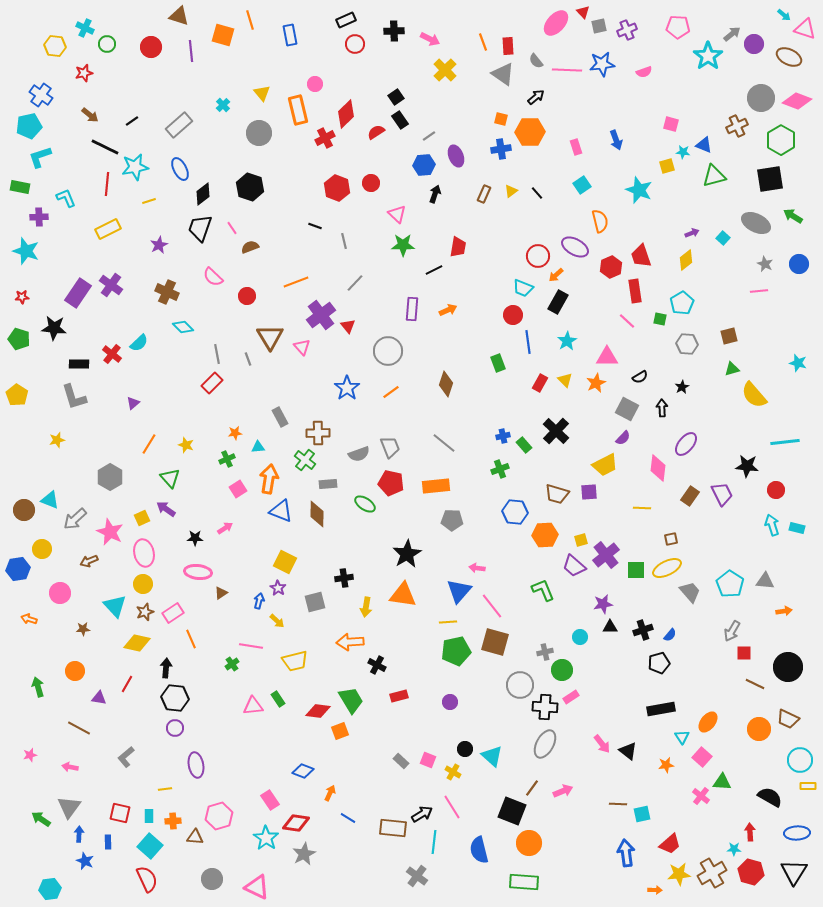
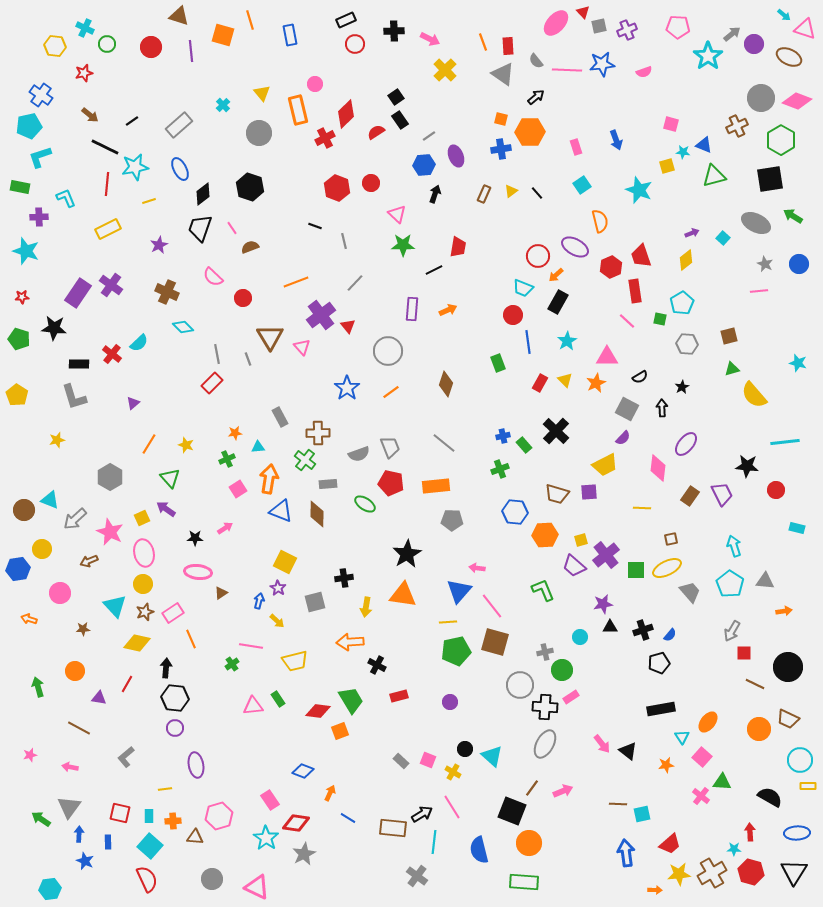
red circle at (247, 296): moved 4 px left, 2 px down
cyan arrow at (772, 525): moved 38 px left, 21 px down
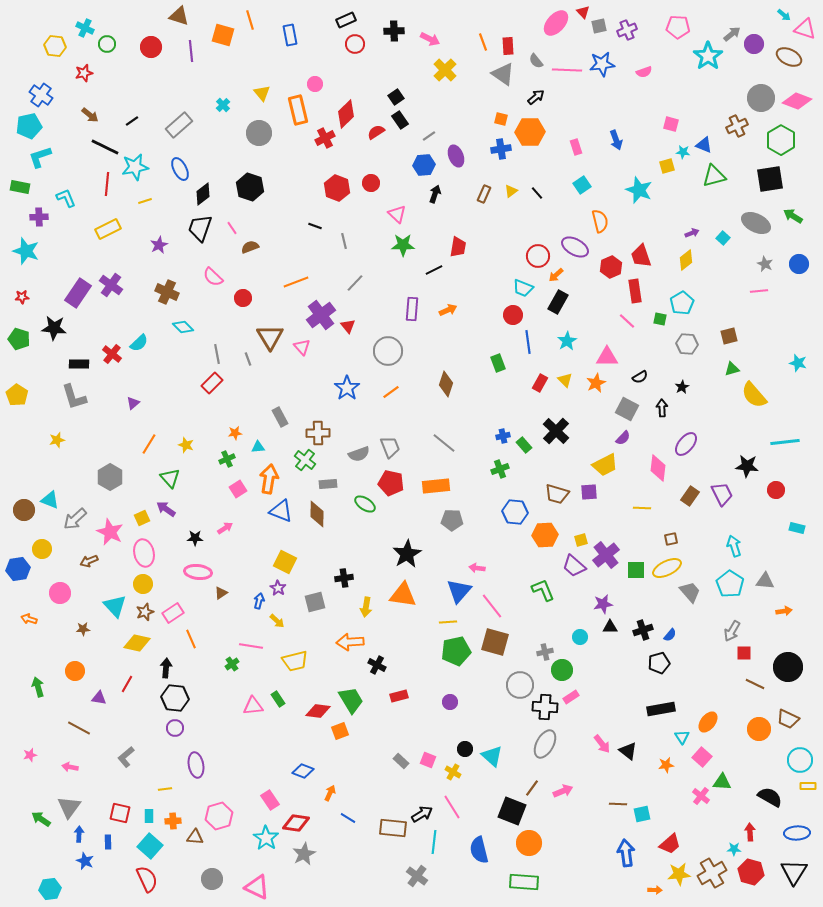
yellow line at (149, 201): moved 4 px left
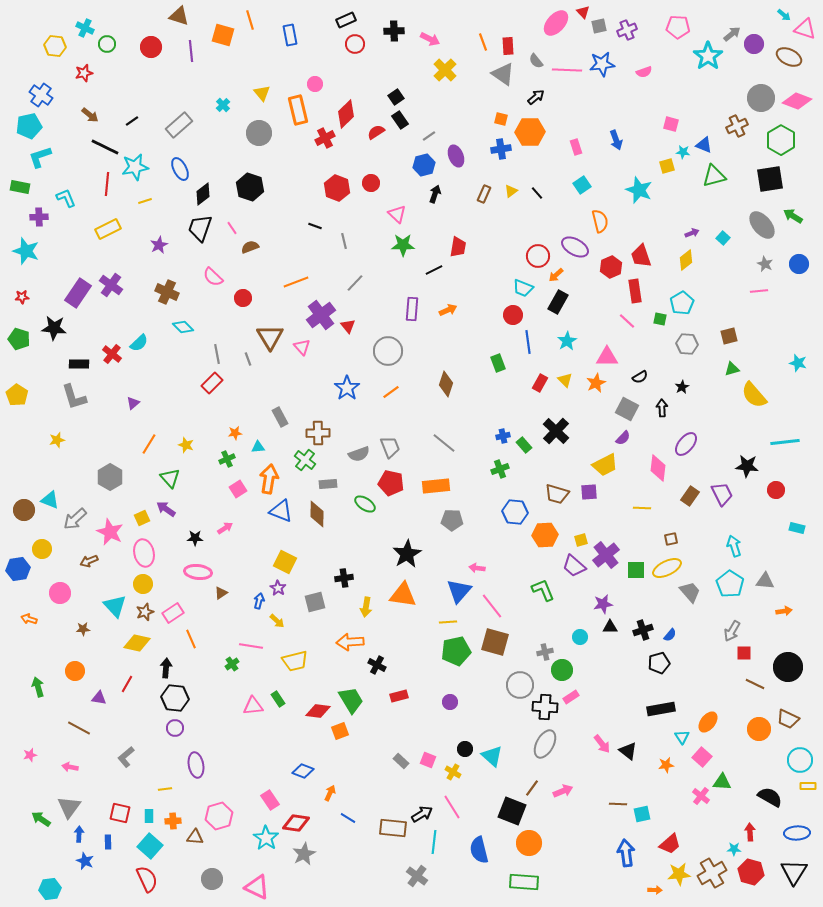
blue hexagon at (424, 165): rotated 10 degrees counterclockwise
gray ellipse at (756, 223): moved 6 px right, 2 px down; rotated 24 degrees clockwise
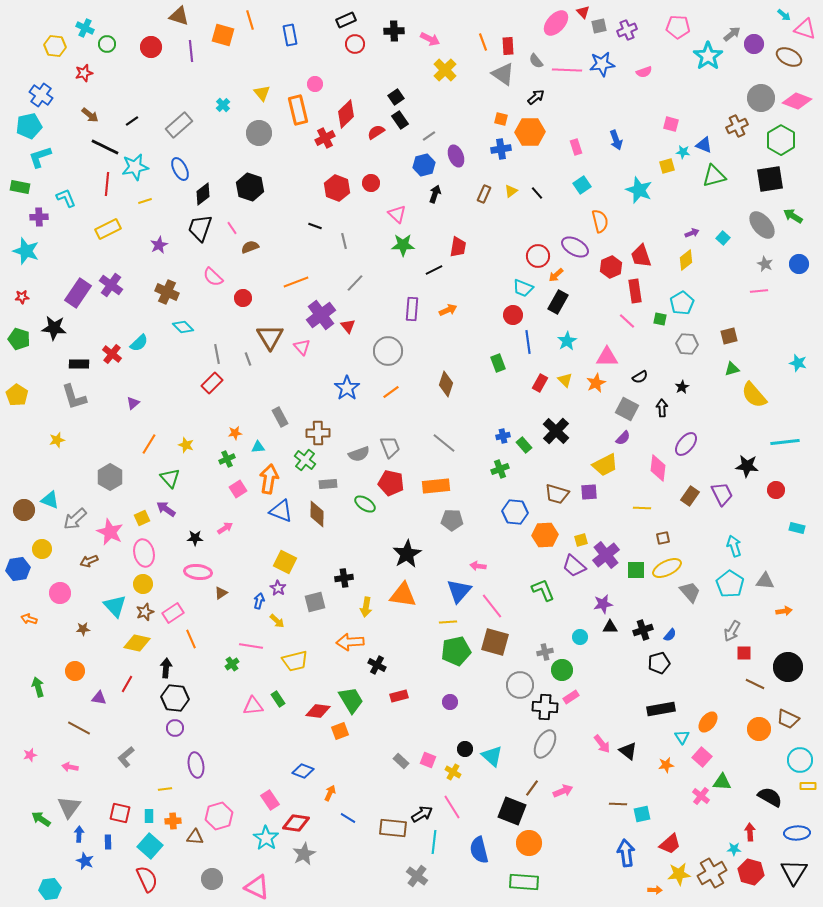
brown square at (671, 539): moved 8 px left, 1 px up
pink arrow at (477, 568): moved 1 px right, 2 px up
